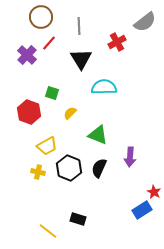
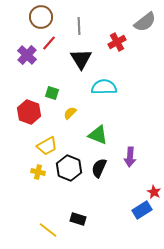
yellow line: moved 1 px up
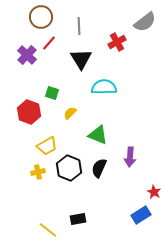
yellow cross: rotated 24 degrees counterclockwise
blue rectangle: moved 1 px left, 5 px down
black rectangle: rotated 28 degrees counterclockwise
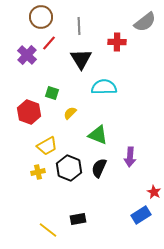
red cross: rotated 30 degrees clockwise
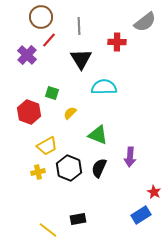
red line: moved 3 px up
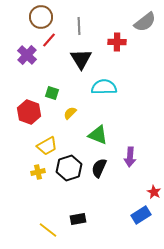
black hexagon: rotated 20 degrees clockwise
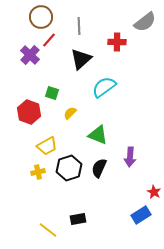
purple cross: moved 3 px right
black triangle: rotated 20 degrees clockwise
cyan semicircle: rotated 35 degrees counterclockwise
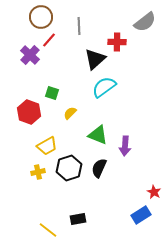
black triangle: moved 14 px right
purple arrow: moved 5 px left, 11 px up
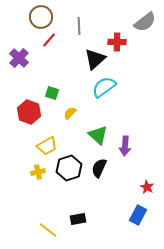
purple cross: moved 11 px left, 3 px down
green triangle: rotated 20 degrees clockwise
red star: moved 7 px left, 5 px up
blue rectangle: moved 3 px left; rotated 30 degrees counterclockwise
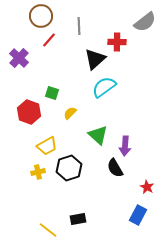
brown circle: moved 1 px up
black semicircle: moved 16 px right; rotated 54 degrees counterclockwise
